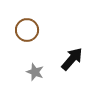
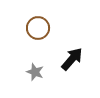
brown circle: moved 11 px right, 2 px up
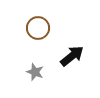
black arrow: moved 3 px up; rotated 10 degrees clockwise
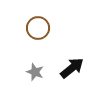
black arrow: moved 12 px down
